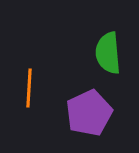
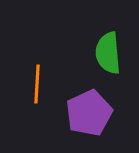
orange line: moved 8 px right, 4 px up
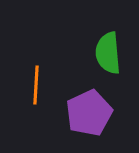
orange line: moved 1 px left, 1 px down
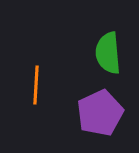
purple pentagon: moved 11 px right
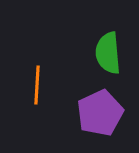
orange line: moved 1 px right
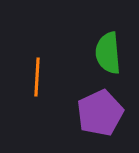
orange line: moved 8 px up
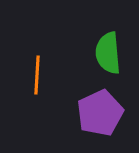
orange line: moved 2 px up
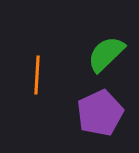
green semicircle: moved 2 px left, 1 px down; rotated 51 degrees clockwise
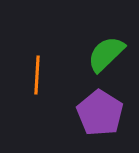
purple pentagon: rotated 15 degrees counterclockwise
